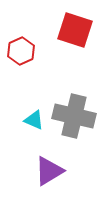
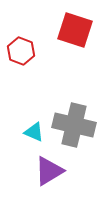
red hexagon: rotated 16 degrees counterclockwise
gray cross: moved 9 px down
cyan triangle: moved 12 px down
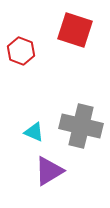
gray cross: moved 7 px right, 1 px down
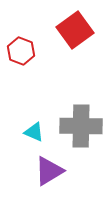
red square: rotated 36 degrees clockwise
gray cross: rotated 12 degrees counterclockwise
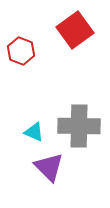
gray cross: moved 2 px left
purple triangle: moved 4 px up; rotated 44 degrees counterclockwise
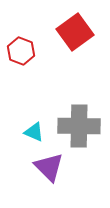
red square: moved 2 px down
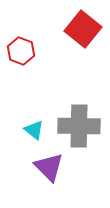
red square: moved 8 px right, 3 px up; rotated 15 degrees counterclockwise
cyan triangle: moved 2 px up; rotated 15 degrees clockwise
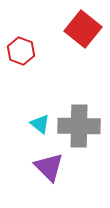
cyan triangle: moved 6 px right, 6 px up
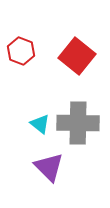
red square: moved 6 px left, 27 px down
gray cross: moved 1 px left, 3 px up
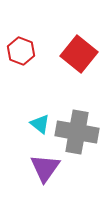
red square: moved 2 px right, 2 px up
gray cross: moved 1 px left, 9 px down; rotated 9 degrees clockwise
purple triangle: moved 4 px left, 1 px down; rotated 20 degrees clockwise
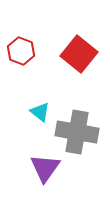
cyan triangle: moved 12 px up
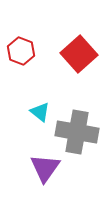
red square: rotated 9 degrees clockwise
